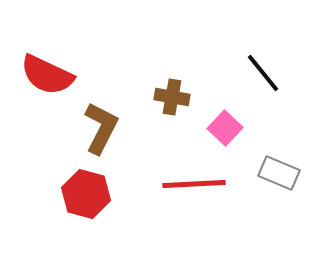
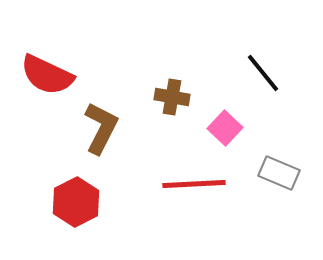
red hexagon: moved 10 px left, 8 px down; rotated 18 degrees clockwise
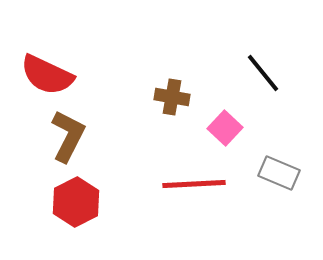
brown L-shape: moved 33 px left, 8 px down
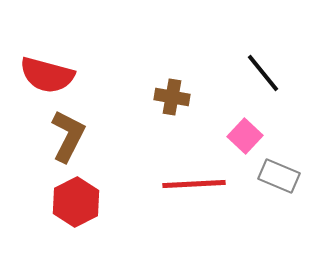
red semicircle: rotated 10 degrees counterclockwise
pink square: moved 20 px right, 8 px down
gray rectangle: moved 3 px down
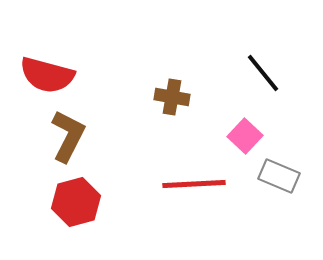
red hexagon: rotated 12 degrees clockwise
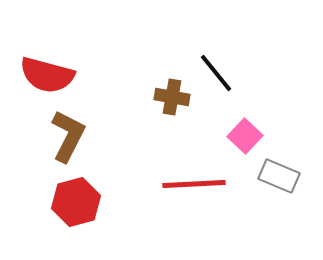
black line: moved 47 px left
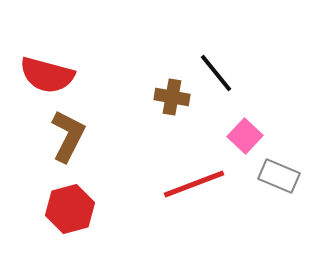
red line: rotated 18 degrees counterclockwise
red hexagon: moved 6 px left, 7 px down
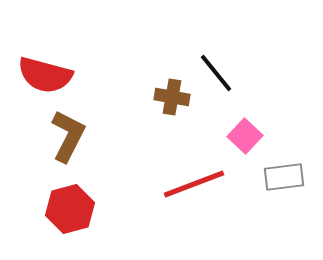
red semicircle: moved 2 px left
gray rectangle: moved 5 px right, 1 px down; rotated 30 degrees counterclockwise
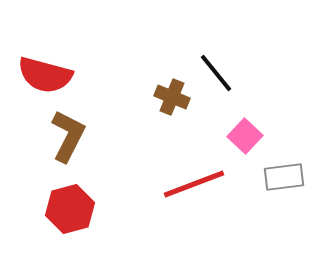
brown cross: rotated 12 degrees clockwise
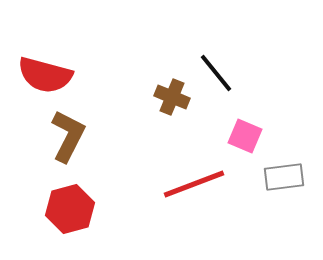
pink square: rotated 20 degrees counterclockwise
